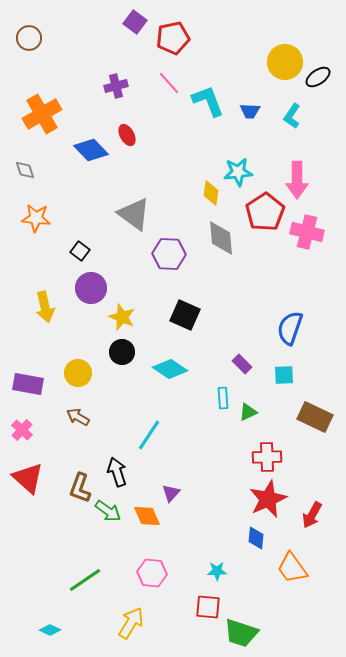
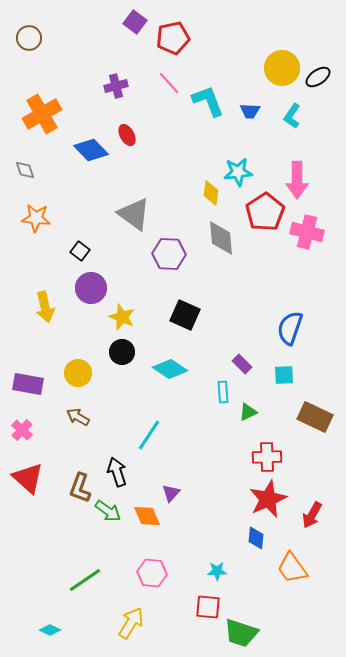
yellow circle at (285, 62): moved 3 px left, 6 px down
cyan rectangle at (223, 398): moved 6 px up
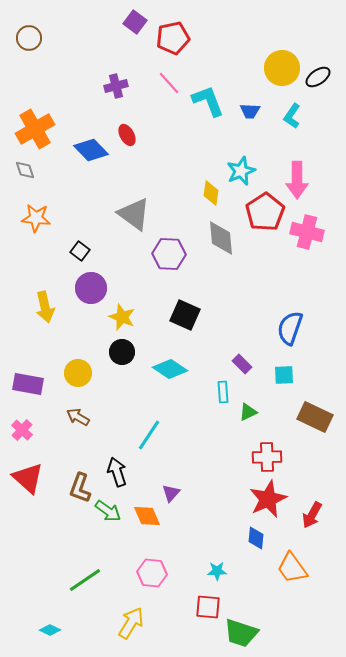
orange cross at (42, 114): moved 7 px left, 15 px down
cyan star at (238, 172): moved 3 px right, 1 px up; rotated 16 degrees counterclockwise
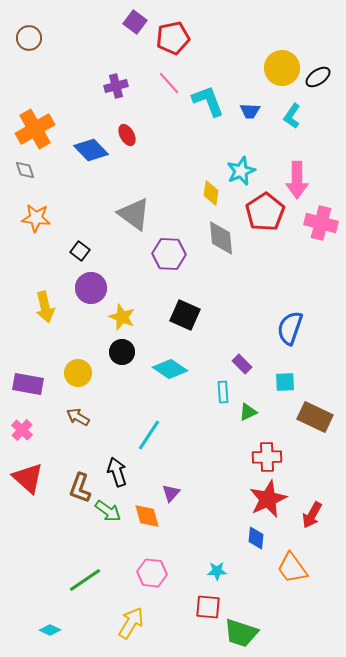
pink cross at (307, 232): moved 14 px right, 9 px up
cyan square at (284, 375): moved 1 px right, 7 px down
orange diamond at (147, 516): rotated 8 degrees clockwise
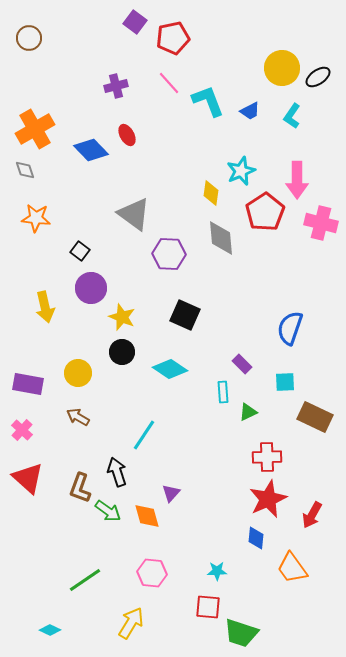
blue trapezoid at (250, 111): rotated 30 degrees counterclockwise
cyan line at (149, 435): moved 5 px left
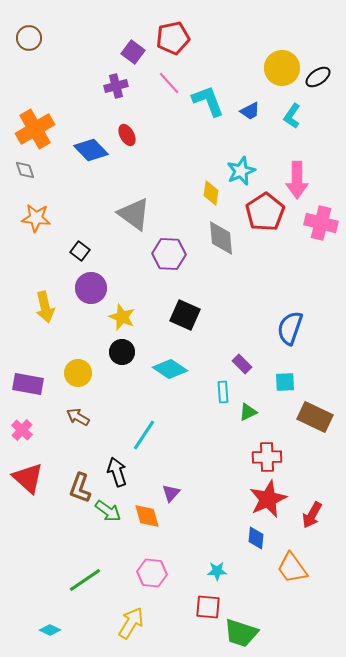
purple square at (135, 22): moved 2 px left, 30 px down
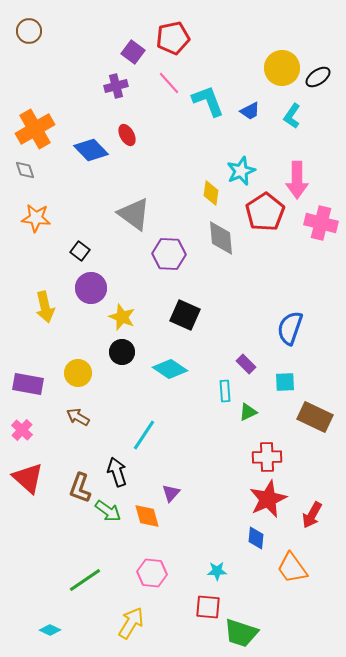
brown circle at (29, 38): moved 7 px up
purple rectangle at (242, 364): moved 4 px right
cyan rectangle at (223, 392): moved 2 px right, 1 px up
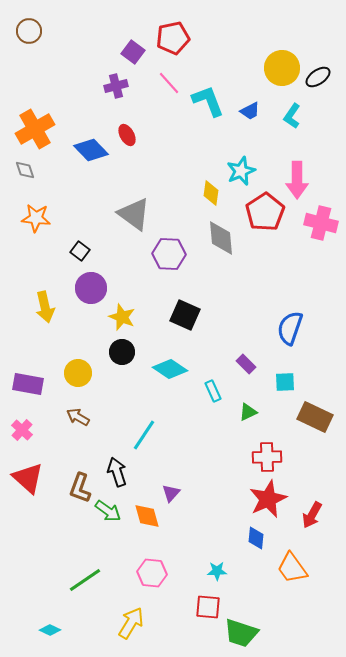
cyan rectangle at (225, 391): moved 12 px left; rotated 20 degrees counterclockwise
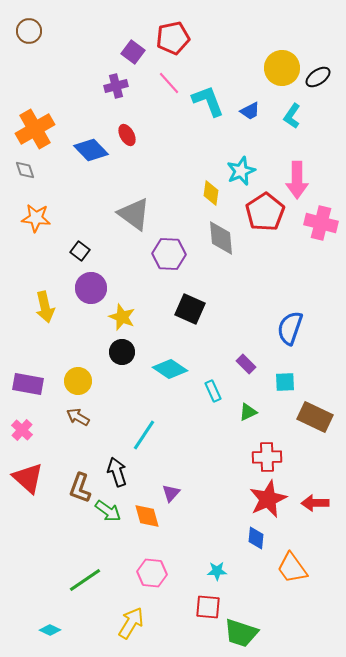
black square at (185, 315): moved 5 px right, 6 px up
yellow circle at (78, 373): moved 8 px down
red arrow at (312, 515): moved 3 px right, 12 px up; rotated 60 degrees clockwise
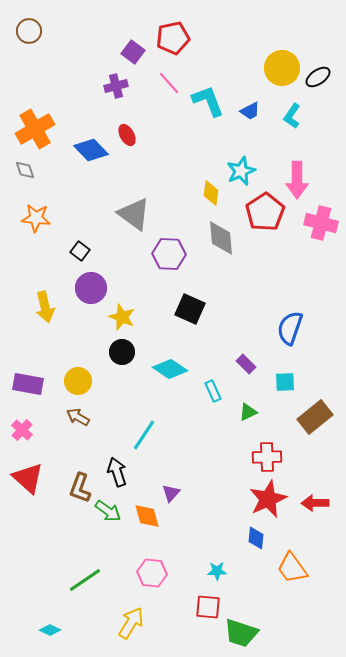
brown rectangle at (315, 417): rotated 64 degrees counterclockwise
